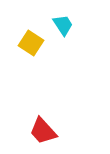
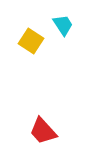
yellow square: moved 2 px up
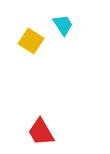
red trapezoid: moved 2 px left, 1 px down; rotated 12 degrees clockwise
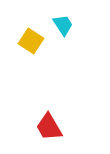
red trapezoid: moved 8 px right, 5 px up
